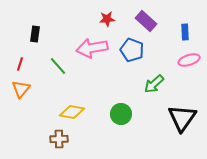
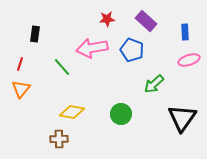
green line: moved 4 px right, 1 px down
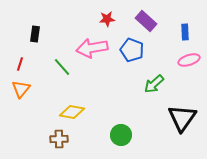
green circle: moved 21 px down
